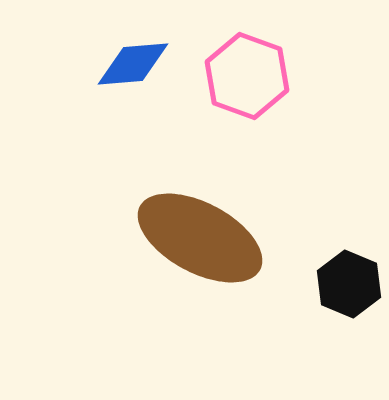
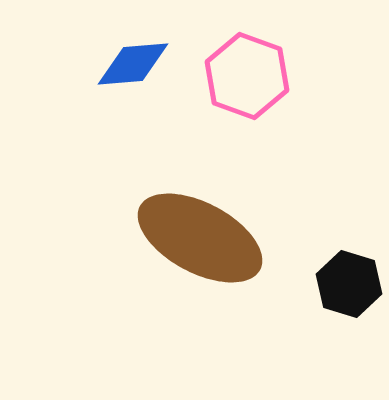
black hexagon: rotated 6 degrees counterclockwise
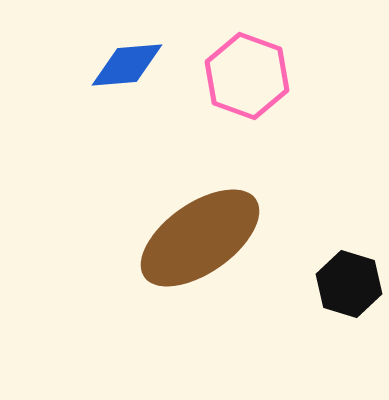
blue diamond: moved 6 px left, 1 px down
brown ellipse: rotated 63 degrees counterclockwise
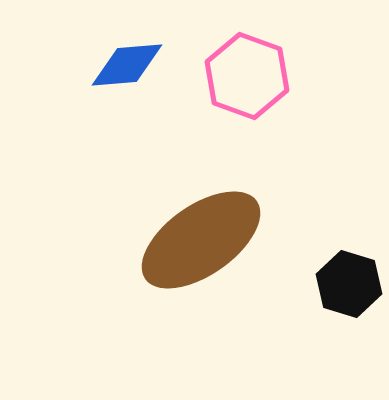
brown ellipse: moved 1 px right, 2 px down
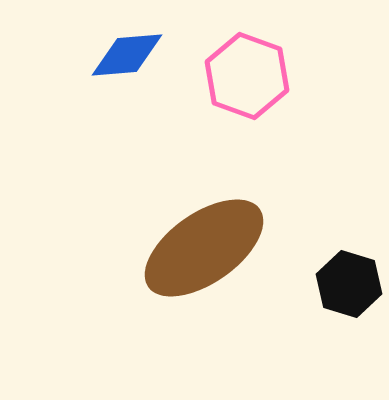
blue diamond: moved 10 px up
brown ellipse: moved 3 px right, 8 px down
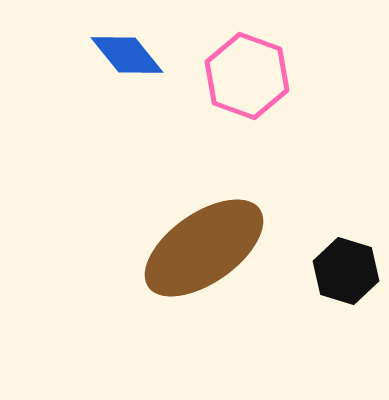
blue diamond: rotated 56 degrees clockwise
black hexagon: moved 3 px left, 13 px up
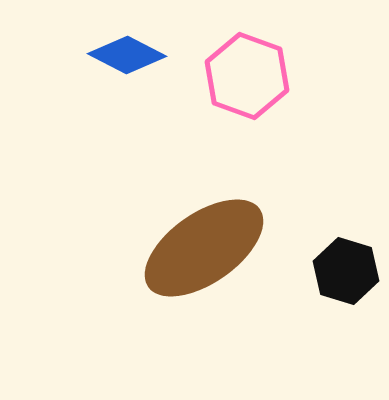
blue diamond: rotated 24 degrees counterclockwise
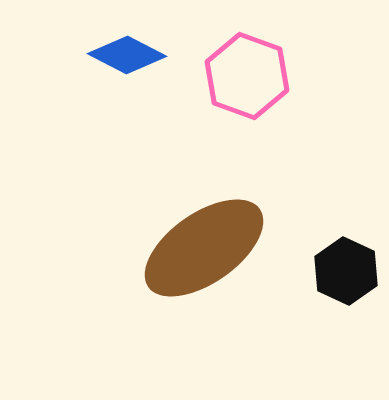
black hexagon: rotated 8 degrees clockwise
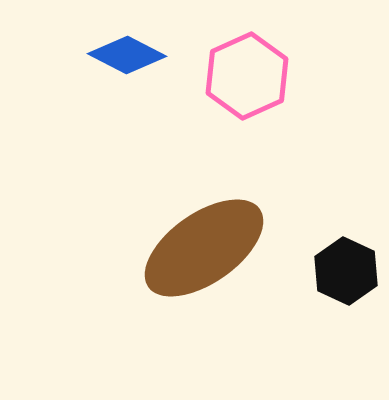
pink hexagon: rotated 16 degrees clockwise
